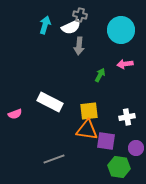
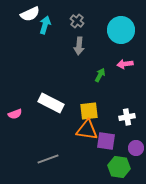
gray cross: moved 3 px left, 6 px down; rotated 24 degrees clockwise
white semicircle: moved 41 px left, 13 px up
white rectangle: moved 1 px right, 1 px down
gray line: moved 6 px left
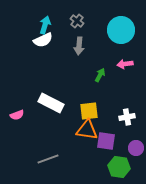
white semicircle: moved 13 px right, 26 px down
pink semicircle: moved 2 px right, 1 px down
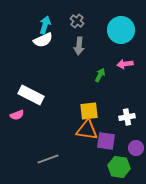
white rectangle: moved 20 px left, 8 px up
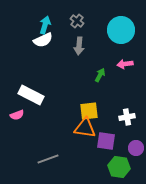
orange triangle: moved 2 px left, 2 px up
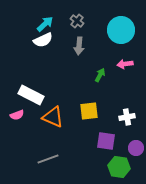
cyan arrow: moved 1 px up; rotated 30 degrees clockwise
orange triangle: moved 32 px left, 11 px up; rotated 15 degrees clockwise
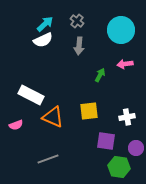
pink semicircle: moved 1 px left, 10 px down
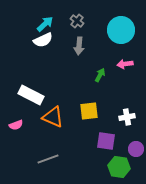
purple circle: moved 1 px down
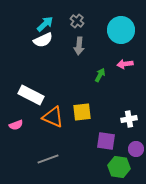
yellow square: moved 7 px left, 1 px down
white cross: moved 2 px right, 2 px down
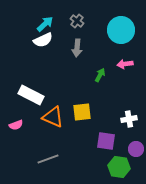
gray arrow: moved 2 px left, 2 px down
